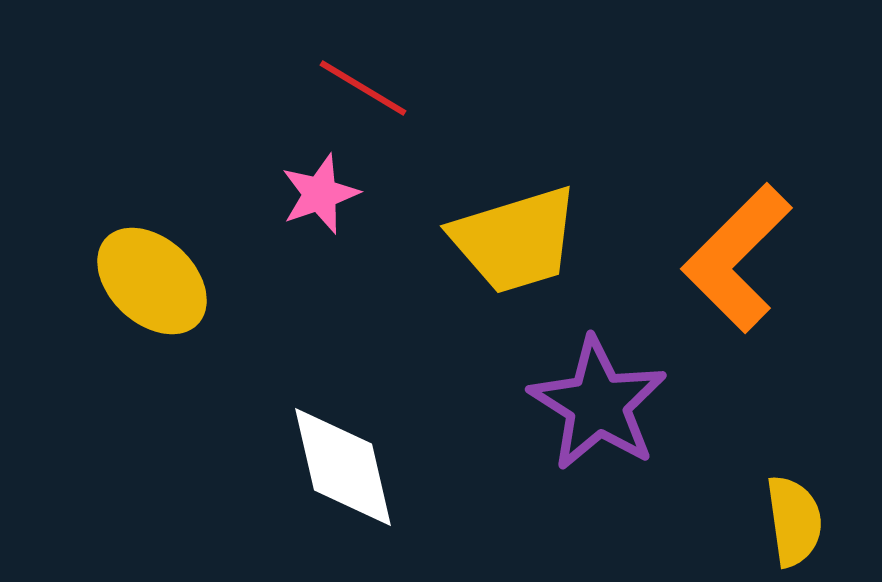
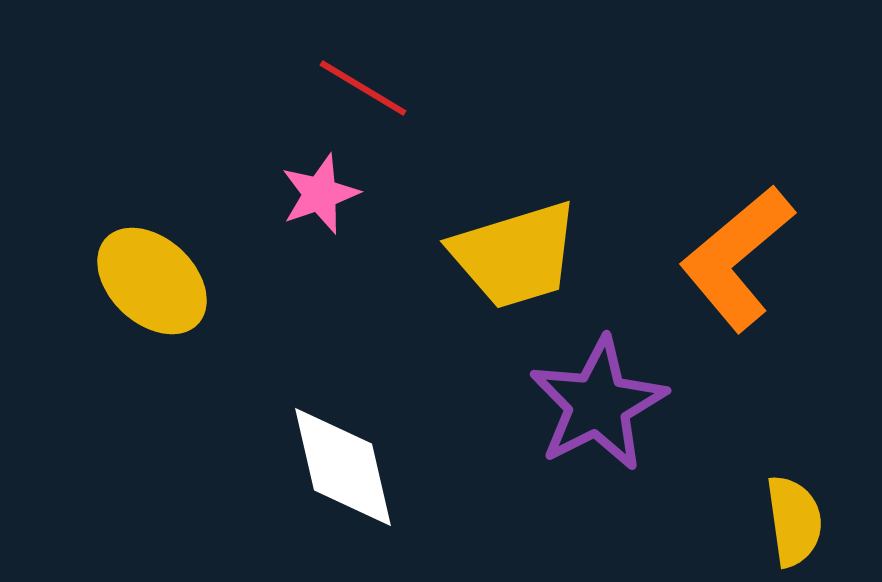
yellow trapezoid: moved 15 px down
orange L-shape: rotated 5 degrees clockwise
purple star: rotated 13 degrees clockwise
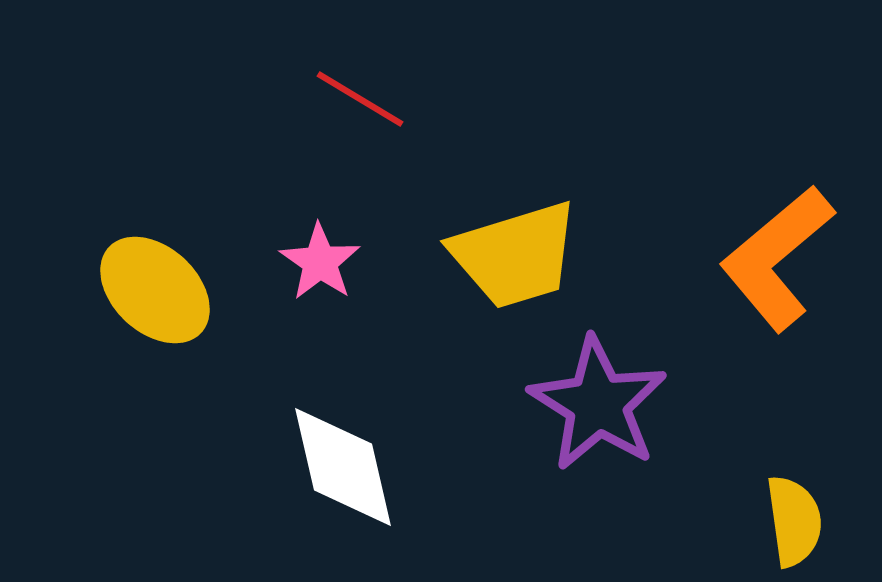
red line: moved 3 px left, 11 px down
pink star: moved 68 px down; rotated 18 degrees counterclockwise
orange L-shape: moved 40 px right
yellow ellipse: moved 3 px right, 9 px down
purple star: rotated 13 degrees counterclockwise
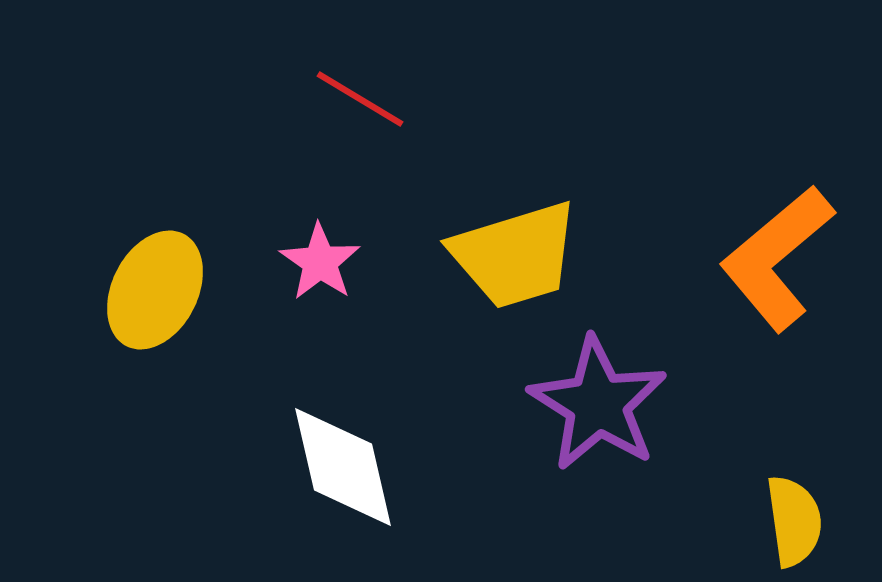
yellow ellipse: rotated 74 degrees clockwise
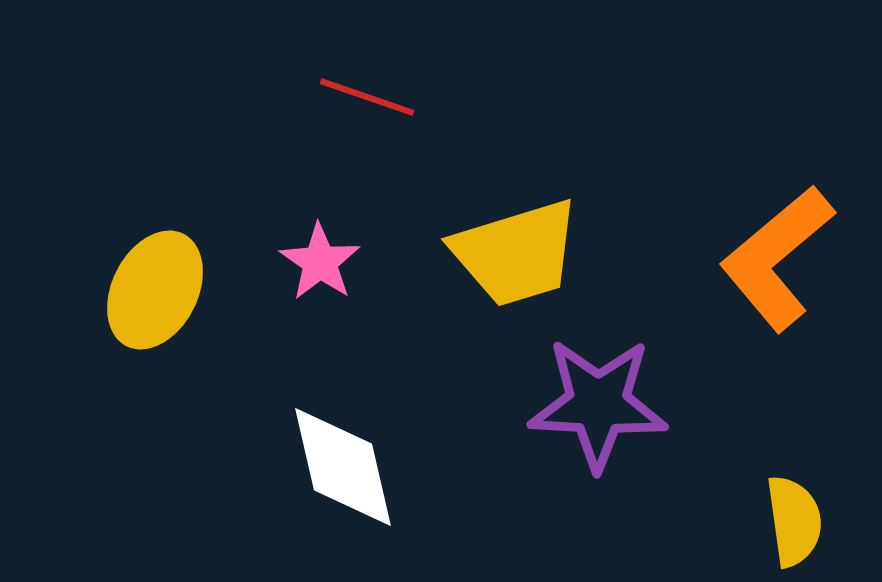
red line: moved 7 px right, 2 px up; rotated 12 degrees counterclockwise
yellow trapezoid: moved 1 px right, 2 px up
purple star: rotated 29 degrees counterclockwise
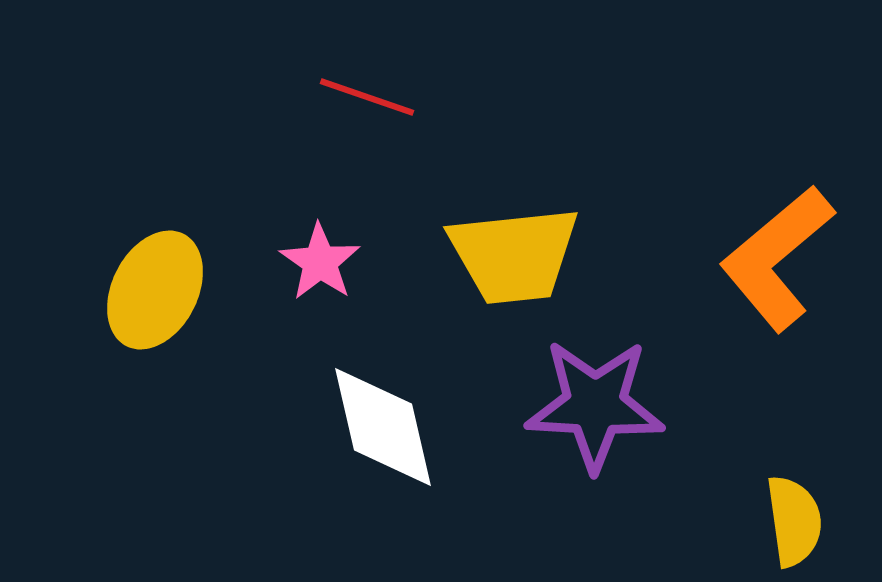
yellow trapezoid: moved 2 px left, 2 px down; rotated 11 degrees clockwise
purple star: moved 3 px left, 1 px down
white diamond: moved 40 px right, 40 px up
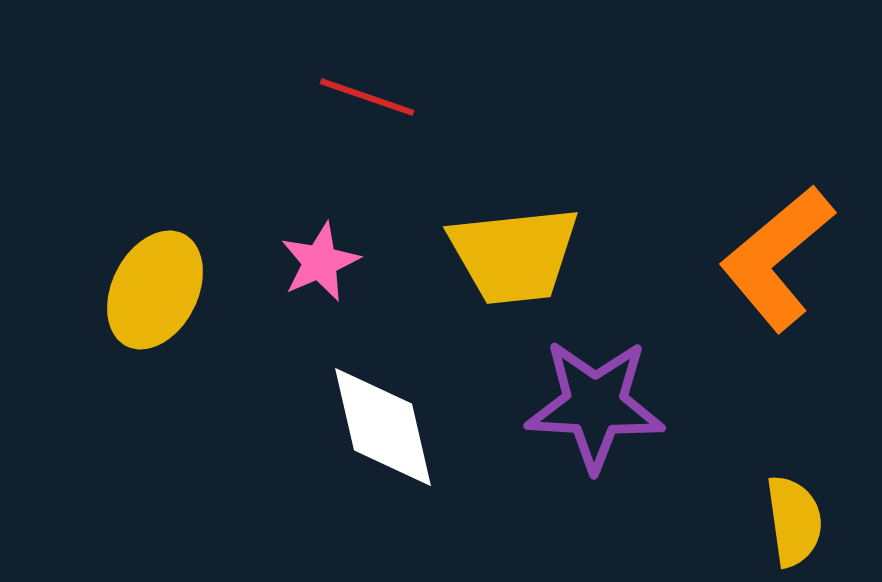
pink star: rotated 14 degrees clockwise
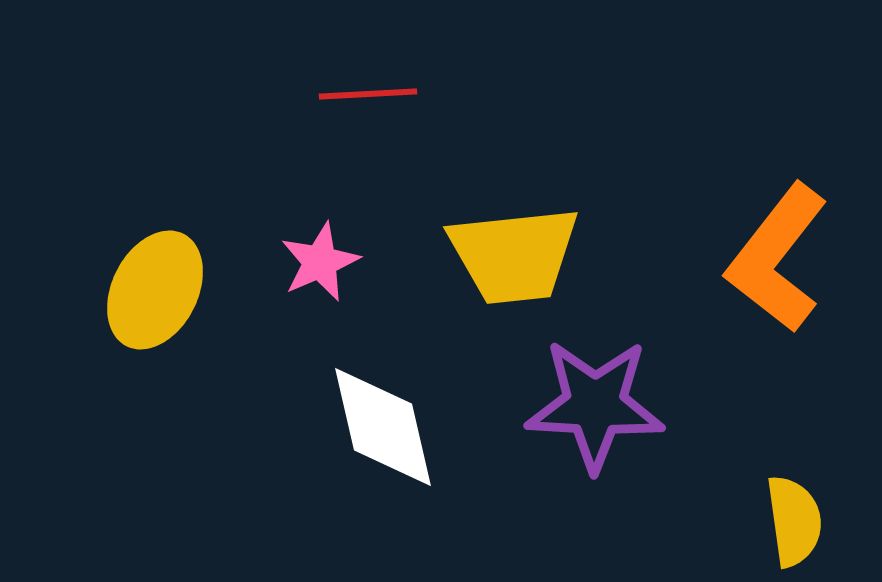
red line: moved 1 px right, 3 px up; rotated 22 degrees counterclockwise
orange L-shape: rotated 12 degrees counterclockwise
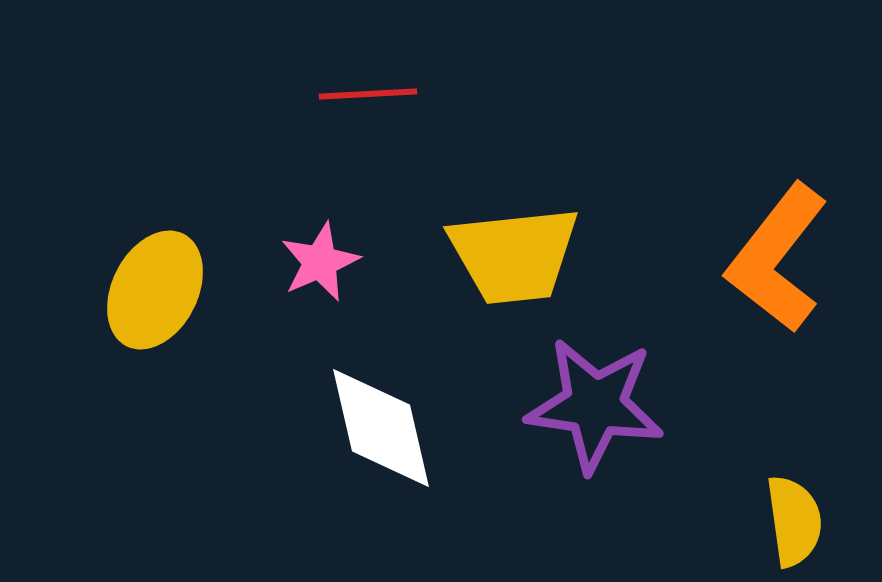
purple star: rotated 5 degrees clockwise
white diamond: moved 2 px left, 1 px down
